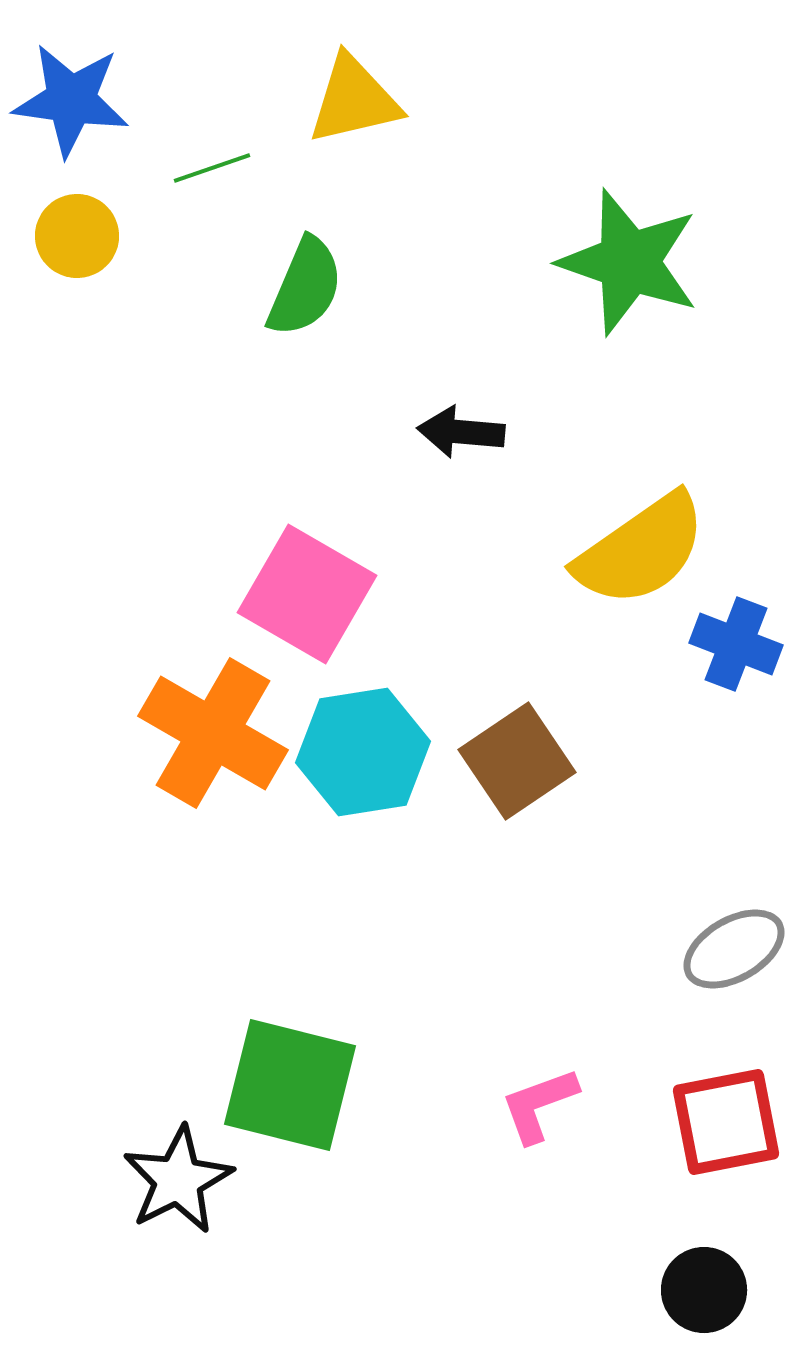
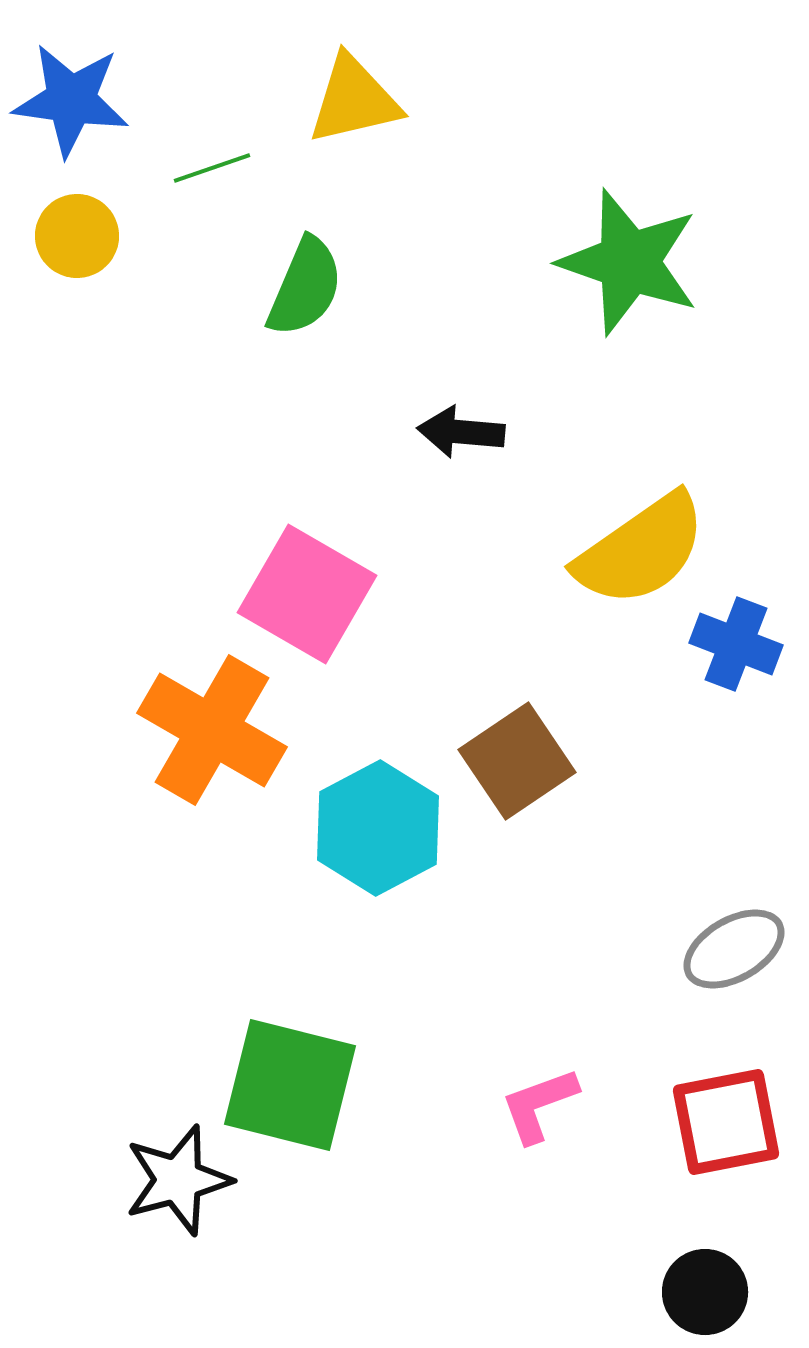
orange cross: moved 1 px left, 3 px up
cyan hexagon: moved 15 px right, 76 px down; rotated 19 degrees counterclockwise
black star: rotated 12 degrees clockwise
black circle: moved 1 px right, 2 px down
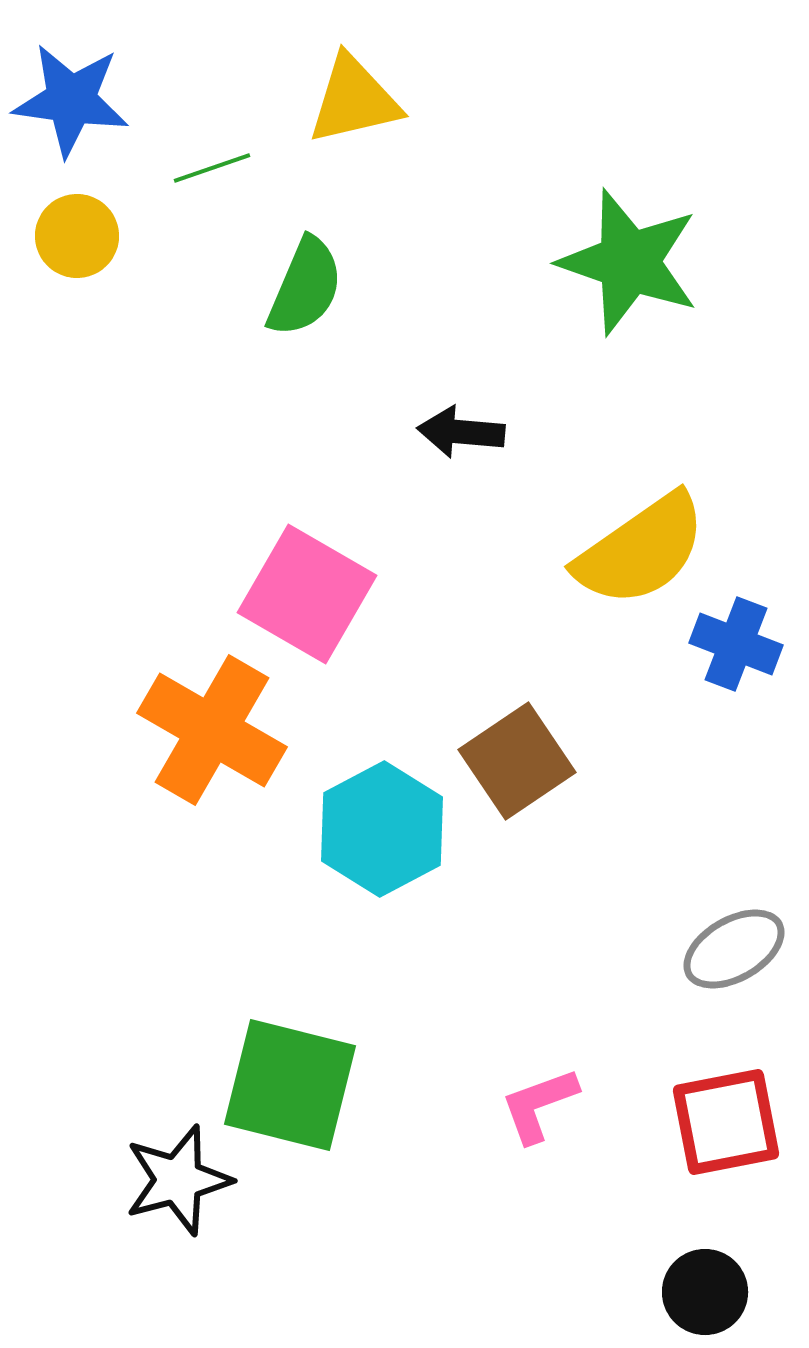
cyan hexagon: moved 4 px right, 1 px down
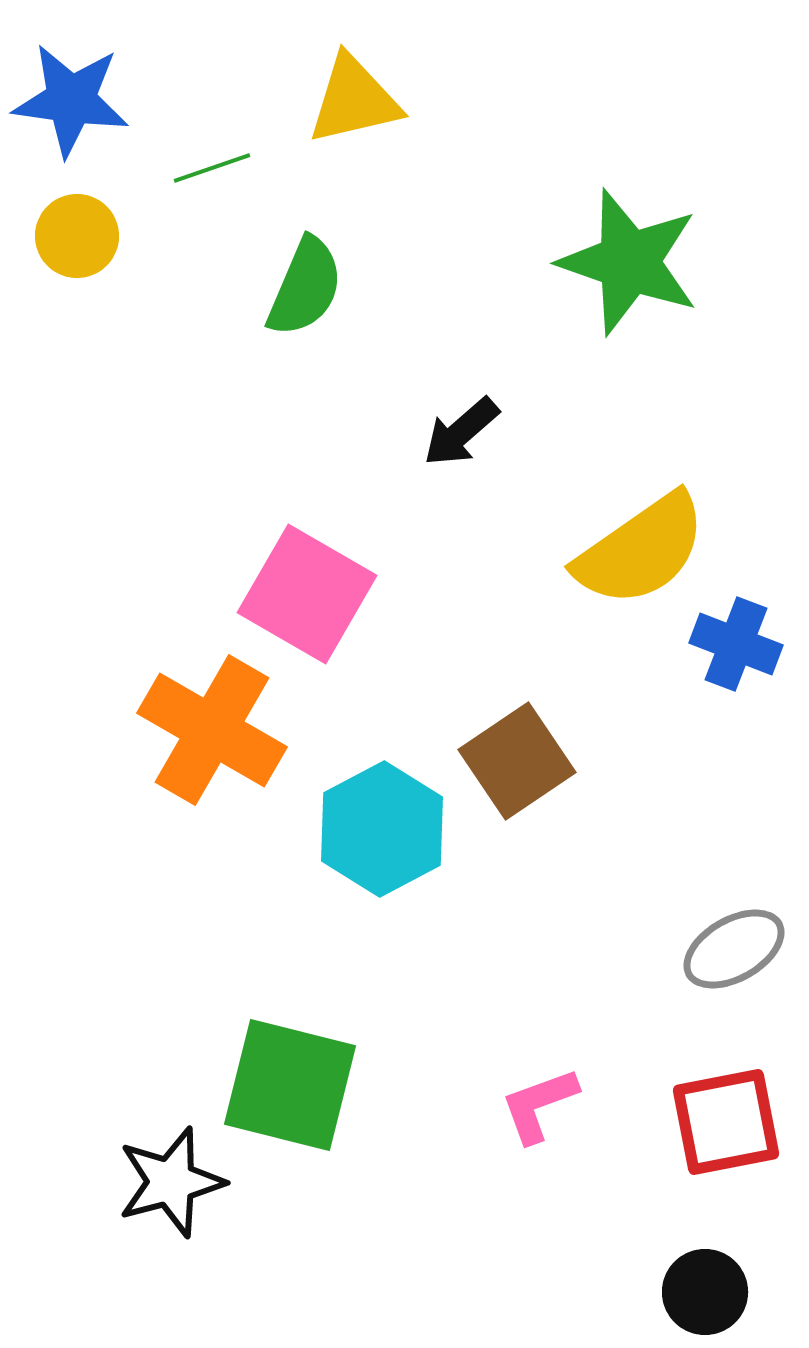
black arrow: rotated 46 degrees counterclockwise
black star: moved 7 px left, 2 px down
